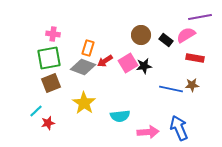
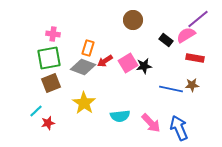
purple line: moved 2 px left, 2 px down; rotated 30 degrees counterclockwise
brown circle: moved 8 px left, 15 px up
pink arrow: moved 3 px right, 9 px up; rotated 50 degrees clockwise
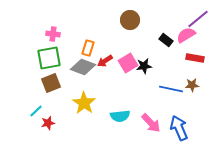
brown circle: moved 3 px left
